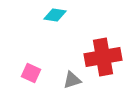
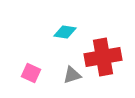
cyan diamond: moved 10 px right, 17 px down
gray triangle: moved 5 px up
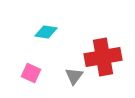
cyan diamond: moved 19 px left
gray triangle: moved 2 px right, 1 px down; rotated 36 degrees counterclockwise
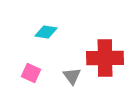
red cross: moved 2 px right, 1 px down; rotated 9 degrees clockwise
gray triangle: moved 2 px left; rotated 12 degrees counterclockwise
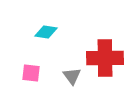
pink square: rotated 18 degrees counterclockwise
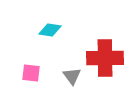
cyan diamond: moved 4 px right, 2 px up
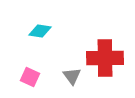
cyan diamond: moved 10 px left, 1 px down
pink square: moved 1 px left, 4 px down; rotated 18 degrees clockwise
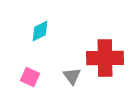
cyan diamond: rotated 35 degrees counterclockwise
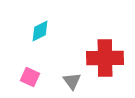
gray triangle: moved 5 px down
